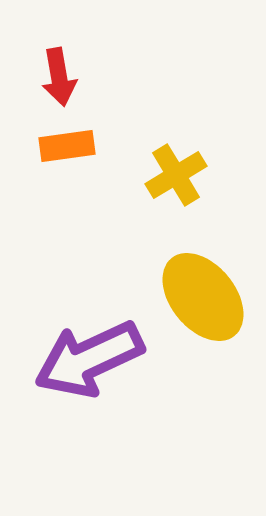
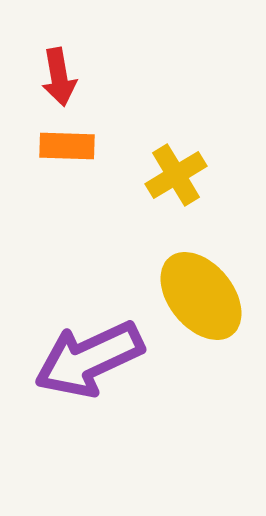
orange rectangle: rotated 10 degrees clockwise
yellow ellipse: moved 2 px left, 1 px up
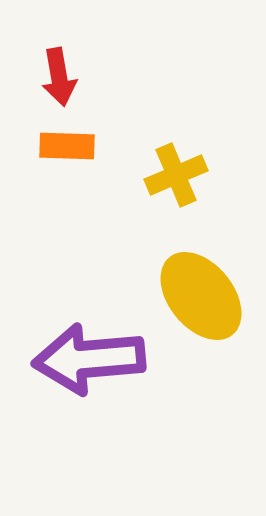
yellow cross: rotated 8 degrees clockwise
purple arrow: rotated 20 degrees clockwise
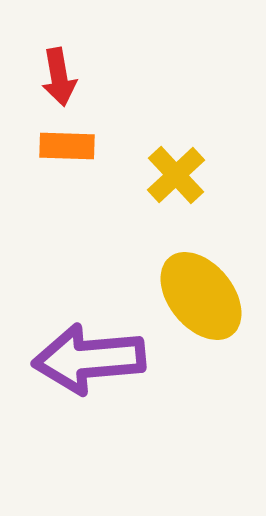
yellow cross: rotated 20 degrees counterclockwise
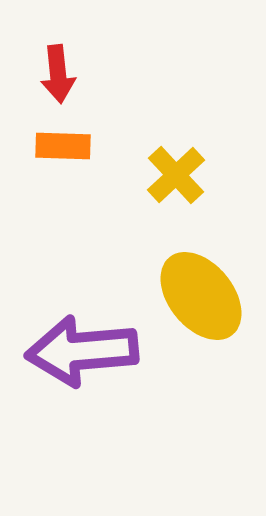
red arrow: moved 1 px left, 3 px up; rotated 4 degrees clockwise
orange rectangle: moved 4 px left
purple arrow: moved 7 px left, 8 px up
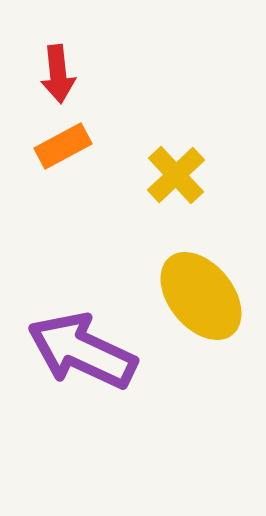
orange rectangle: rotated 30 degrees counterclockwise
purple arrow: rotated 30 degrees clockwise
